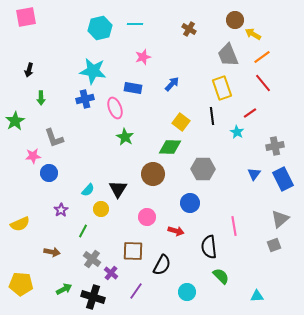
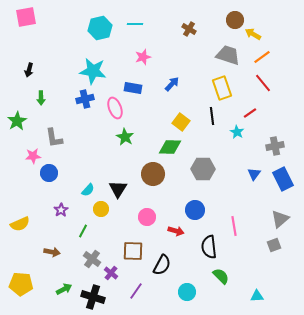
gray trapezoid at (228, 55): rotated 130 degrees clockwise
green star at (15, 121): moved 2 px right
gray L-shape at (54, 138): rotated 10 degrees clockwise
blue circle at (190, 203): moved 5 px right, 7 px down
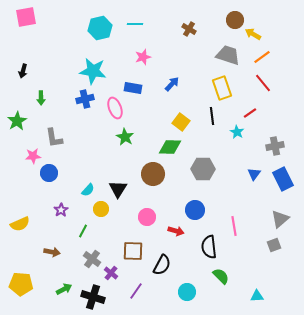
black arrow at (29, 70): moved 6 px left, 1 px down
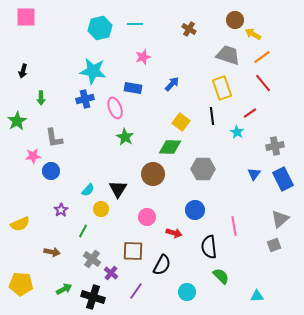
pink square at (26, 17): rotated 10 degrees clockwise
blue circle at (49, 173): moved 2 px right, 2 px up
red arrow at (176, 231): moved 2 px left, 2 px down
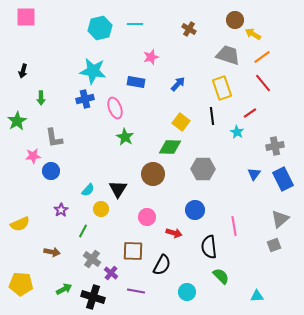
pink star at (143, 57): moved 8 px right
blue arrow at (172, 84): moved 6 px right
blue rectangle at (133, 88): moved 3 px right, 6 px up
purple line at (136, 291): rotated 66 degrees clockwise
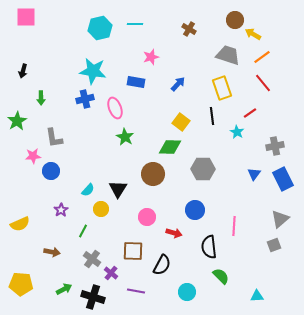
pink line at (234, 226): rotated 12 degrees clockwise
